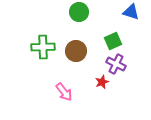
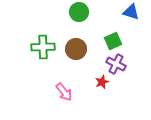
brown circle: moved 2 px up
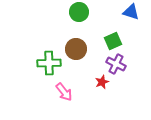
green cross: moved 6 px right, 16 px down
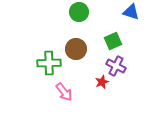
purple cross: moved 2 px down
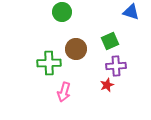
green circle: moved 17 px left
green square: moved 3 px left
purple cross: rotated 30 degrees counterclockwise
red star: moved 5 px right, 3 px down
pink arrow: rotated 54 degrees clockwise
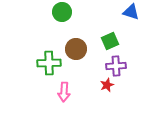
pink arrow: rotated 12 degrees counterclockwise
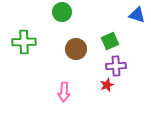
blue triangle: moved 6 px right, 3 px down
green cross: moved 25 px left, 21 px up
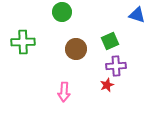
green cross: moved 1 px left
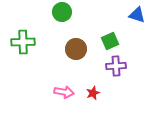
red star: moved 14 px left, 8 px down
pink arrow: rotated 84 degrees counterclockwise
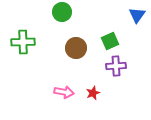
blue triangle: rotated 48 degrees clockwise
brown circle: moved 1 px up
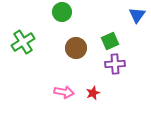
green cross: rotated 30 degrees counterclockwise
purple cross: moved 1 px left, 2 px up
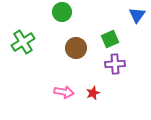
green square: moved 2 px up
